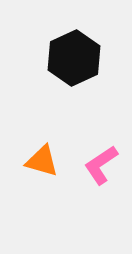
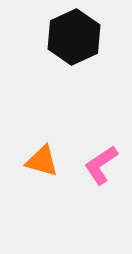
black hexagon: moved 21 px up
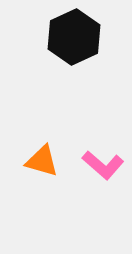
pink L-shape: moved 2 px right; rotated 105 degrees counterclockwise
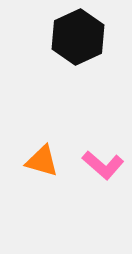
black hexagon: moved 4 px right
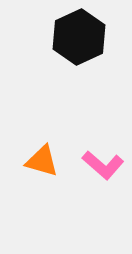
black hexagon: moved 1 px right
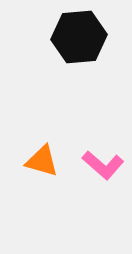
black hexagon: rotated 20 degrees clockwise
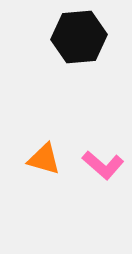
orange triangle: moved 2 px right, 2 px up
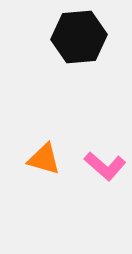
pink L-shape: moved 2 px right, 1 px down
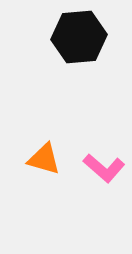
pink L-shape: moved 1 px left, 2 px down
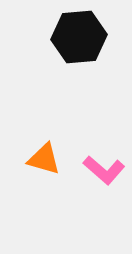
pink L-shape: moved 2 px down
